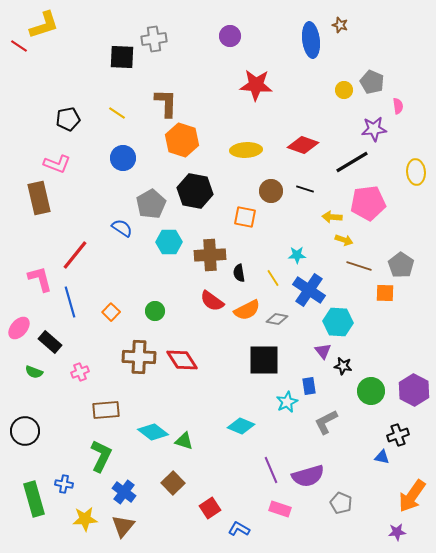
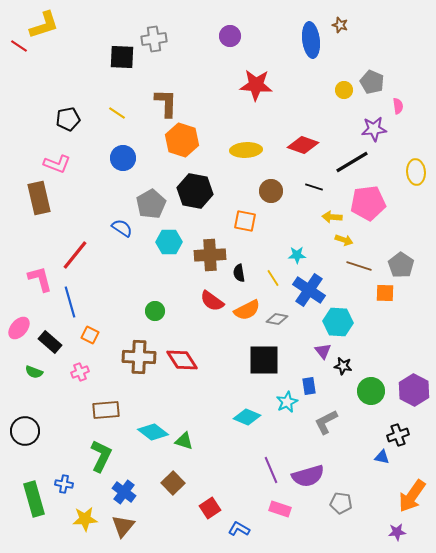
black line at (305, 189): moved 9 px right, 2 px up
orange square at (245, 217): moved 4 px down
orange square at (111, 312): moved 21 px left, 23 px down; rotated 18 degrees counterclockwise
cyan diamond at (241, 426): moved 6 px right, 9 px up
gray pentagon at (341, 503): rotated 15 degrees counterclockwise
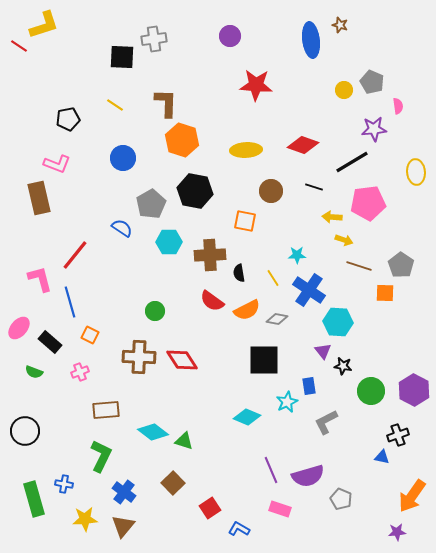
yellow line at (117, 113): moved 2 px left, 8 px up
gray pentagon at (341, 503): moved 4 px up; rotated 15 degrees clockwise
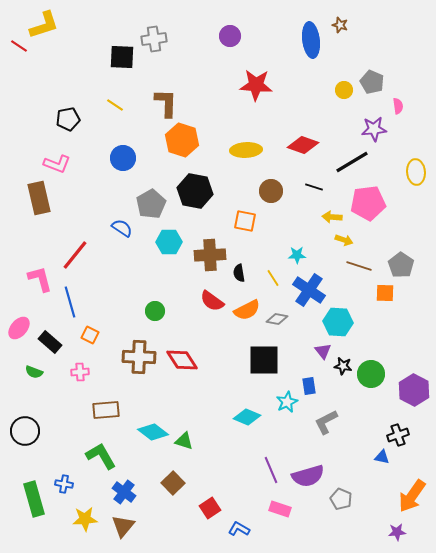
pink cross at (80, 372): rotated 18 degrees clockwise
green circle at (371, 391): moved 17 px up
green L-shape at (101, 456): rotated 56 degrees counterclockwise
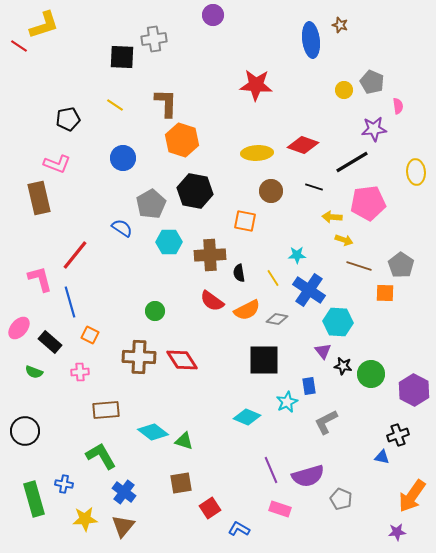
purple circle at (230, 36): moved 17 px left, 21 px up
yellow ellipse at (246, 150): moved 11 px right, 3 px down
brown square at (173, 483): moved 8 px right; rotated 35 degrees clockwise
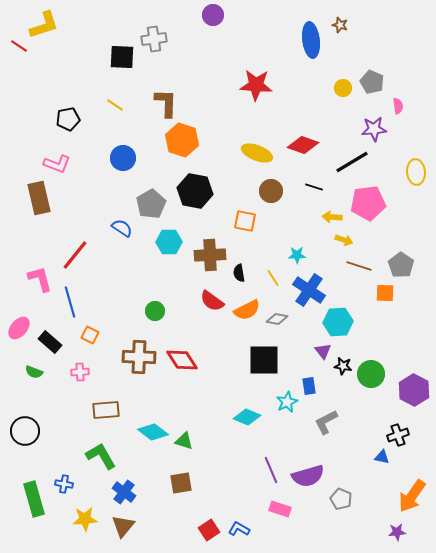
yellow circle at (344, 90): moved 1 px left, 2 px up
yellow ellipse at (257, 153): rotated 24 degrees clockwise
cyan hexagon at (338, 322): rotated 8 degrees counterclockwise
red square at (210, 508): moved 1 px left, 22 px down
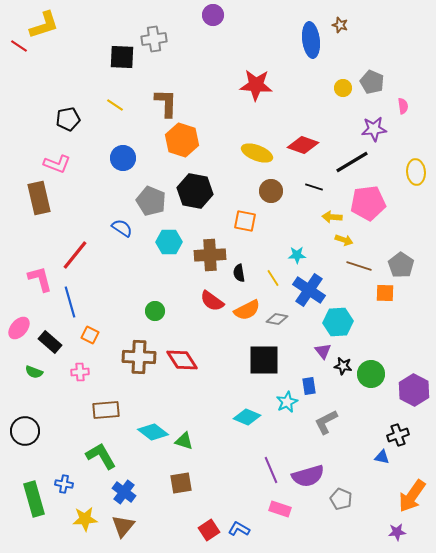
pink semicircle at (398, 106): moved 5 px right
gray pentagon at (151, 204): moved 3 px up; rotated 20 degrees counterclockwise
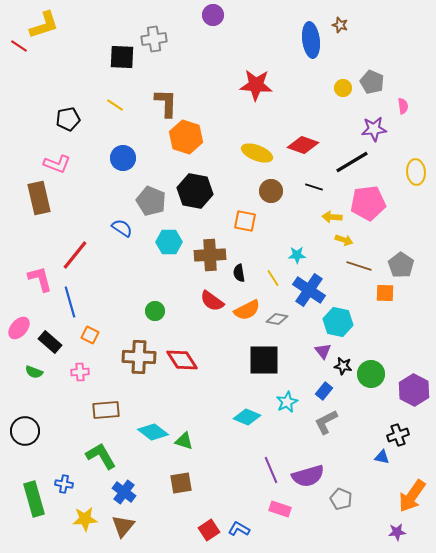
orange hexagon at (182, 140): moved 4 px right, 3 px up
cyan hexagon at (338, 322): rotated 16 degrees clockwise
blue rectangle at (309, 386): moved 15 px right, 5 px down; rotated 48 degrees clockwise
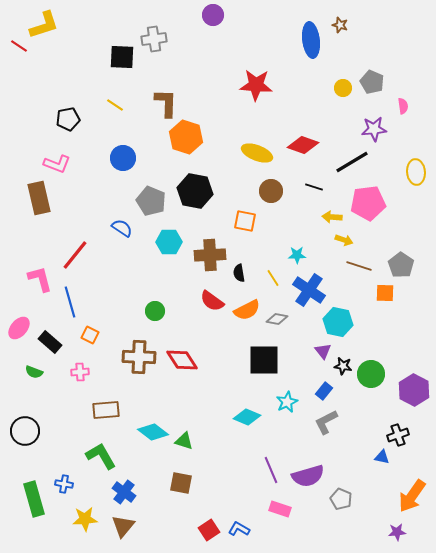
brown square at (181, 483): rotated 20 degrees clockwise
